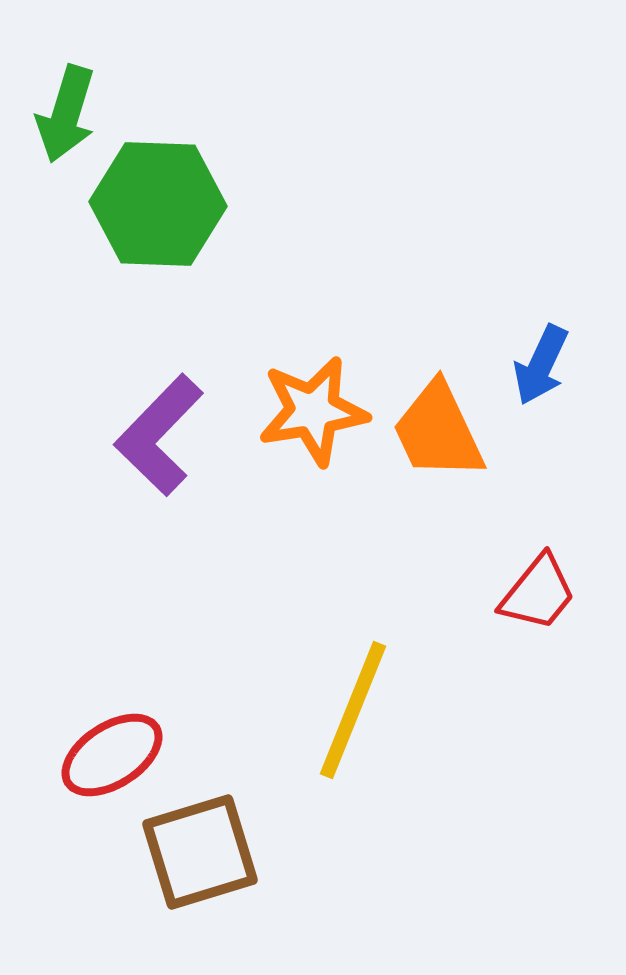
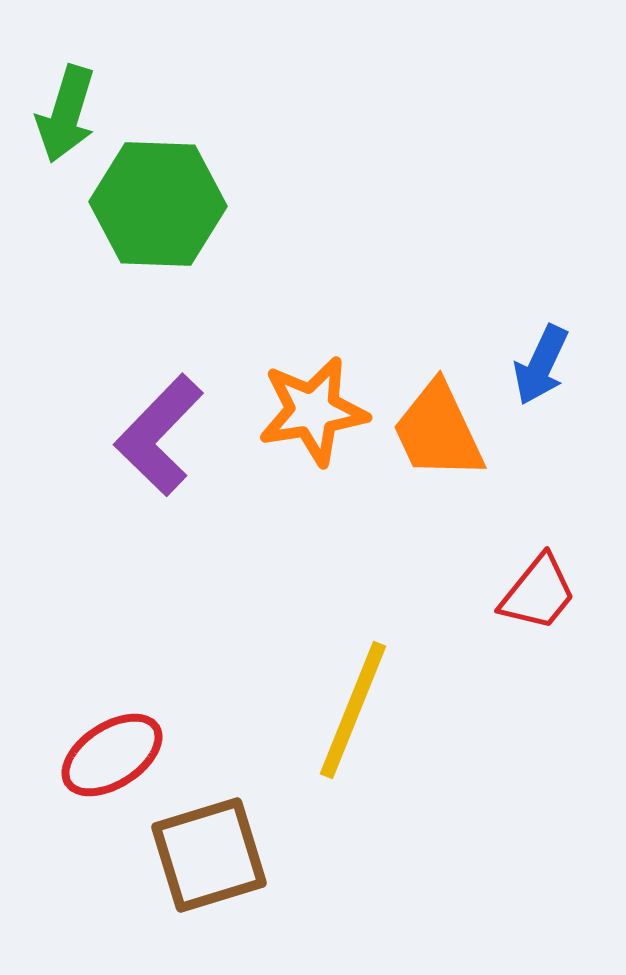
brown square: moved 9 px right, 3 px down
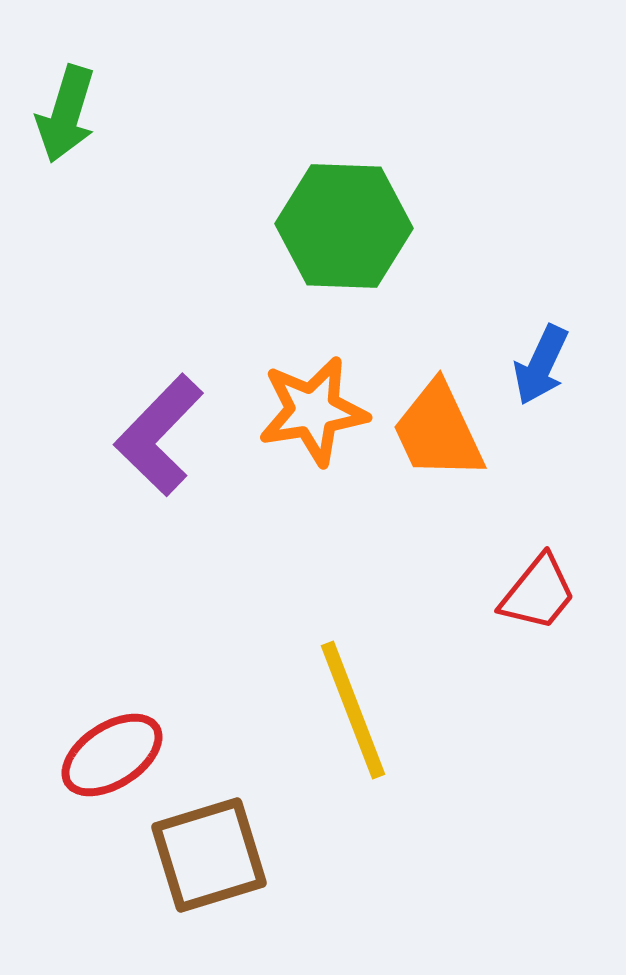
green hexagon: moved 186 px right, 22 px down
yellow line: rotated 43 degrees counterclockwise
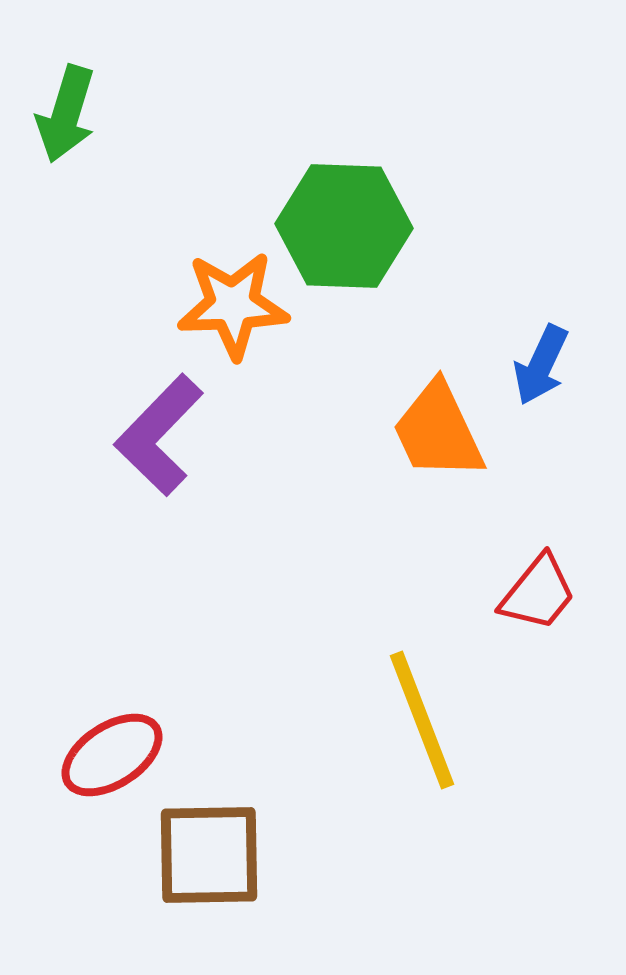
orange star: moved 80 px left, 106 px up; rotated 7 degrees clockwise
yellow line: moved 69 px right, 10 px down
brown square: rotated 16 degrees clockwise
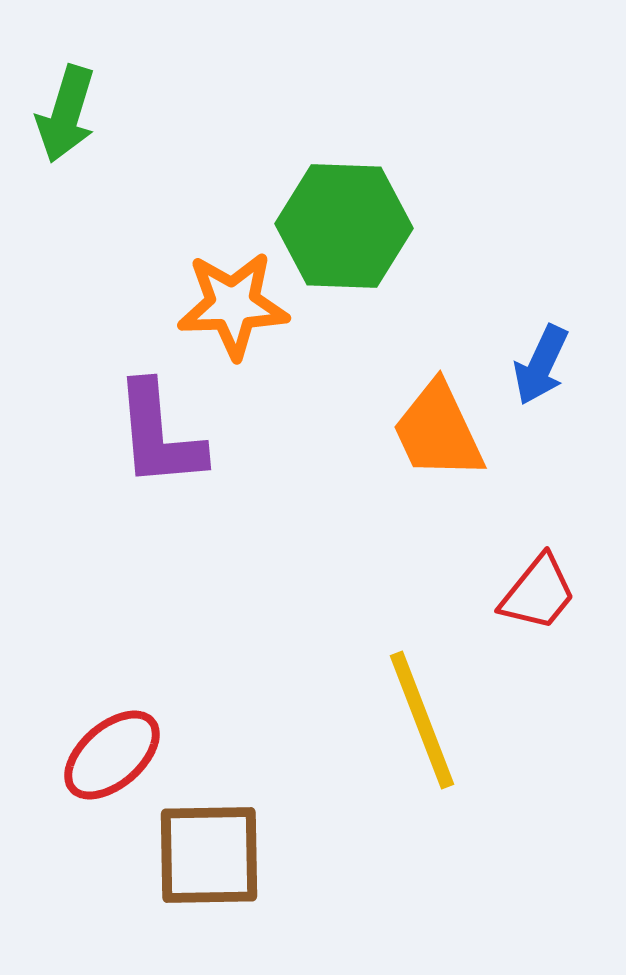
purple L-shape: rotated 49 degrees counterclockwise
red ellipse: rotated 8 degrees counterclockwise
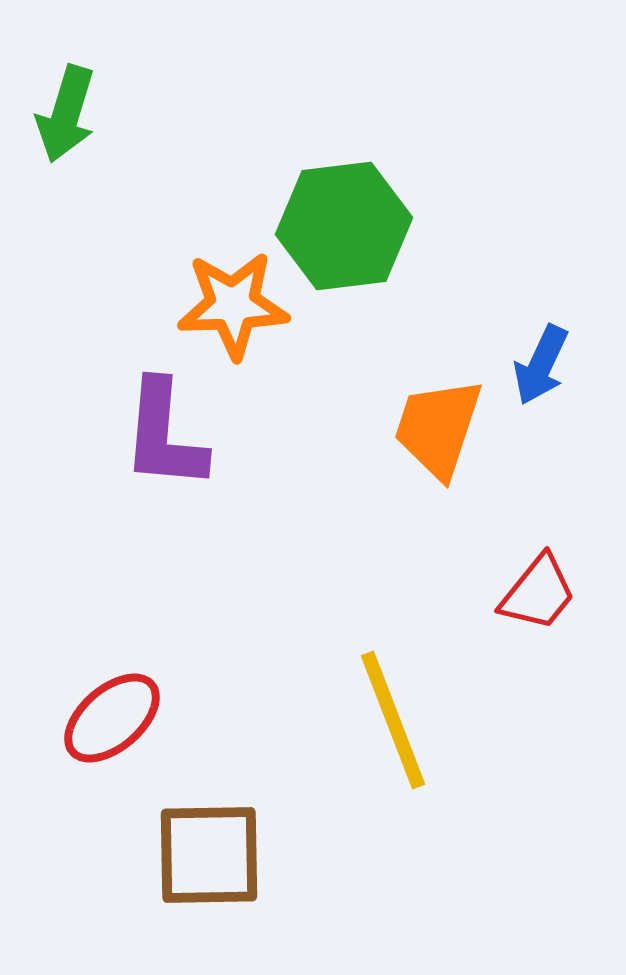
green hexagon: rotated 9 degrees counterclockwise
orange trapezoid: moved 3 px up; rotated 43 degrees clockwise
purple L-shape: moved 5 px right; rotated 10 degrees clockwise
yellow line: moved 29 px left
red ellipse: moved 37 px up
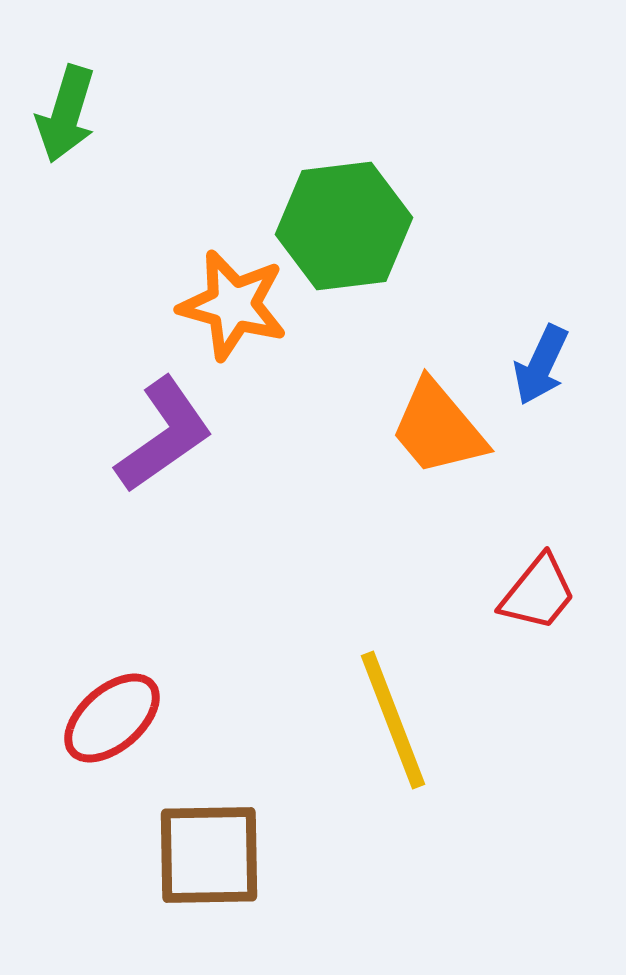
orange star: rotated 17 degrees clockwise
orange trapezoid: rotated 58 degrees counterclockwise
purple L-shape: rotated 130 degrees counterclockwise
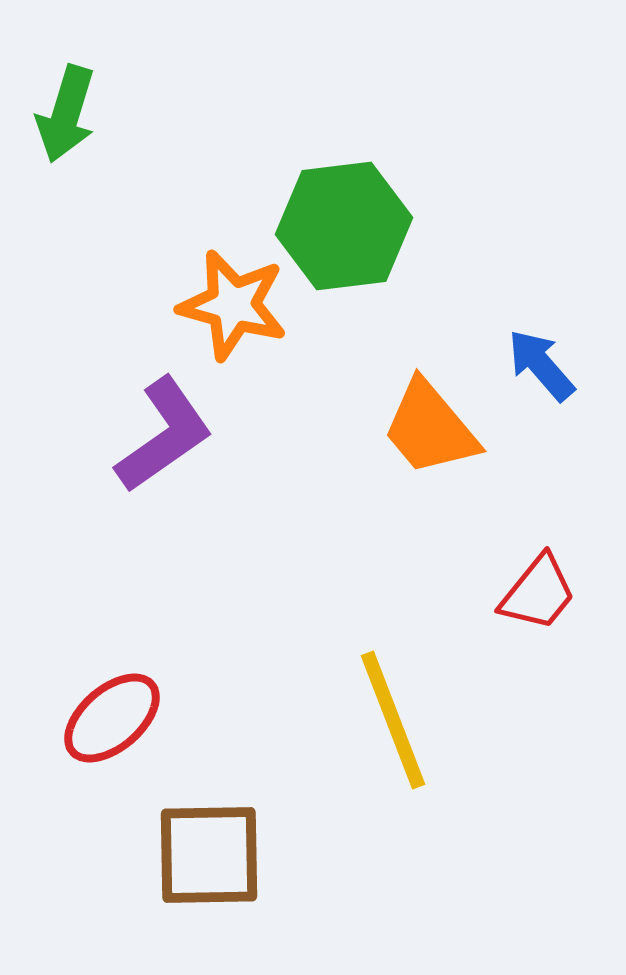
blue arrow: rotated 114 degrees clockwise
orange trapezoid: moved 8 px left
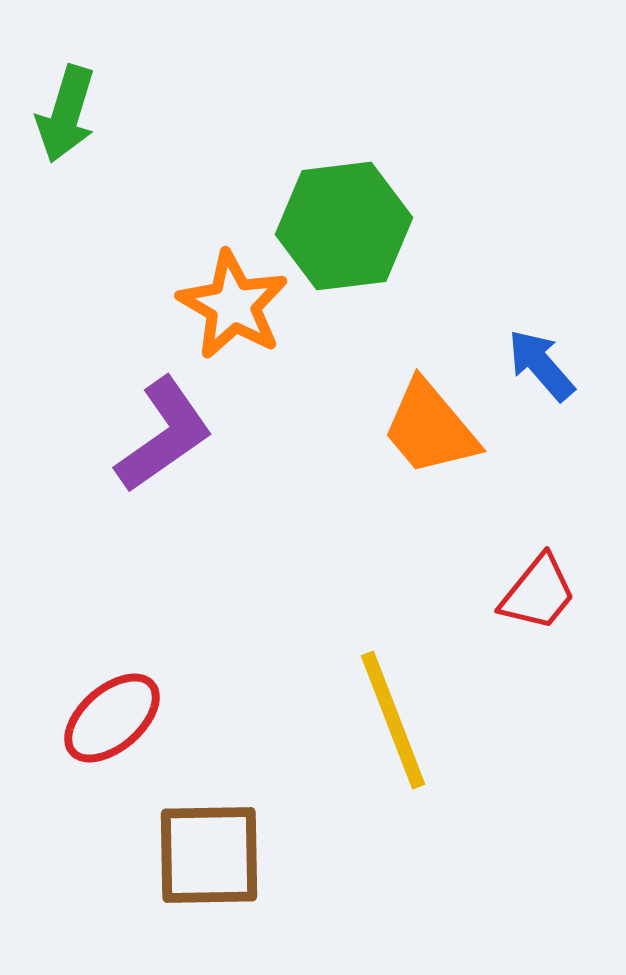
orange star: rotated 15 degrees clockwise
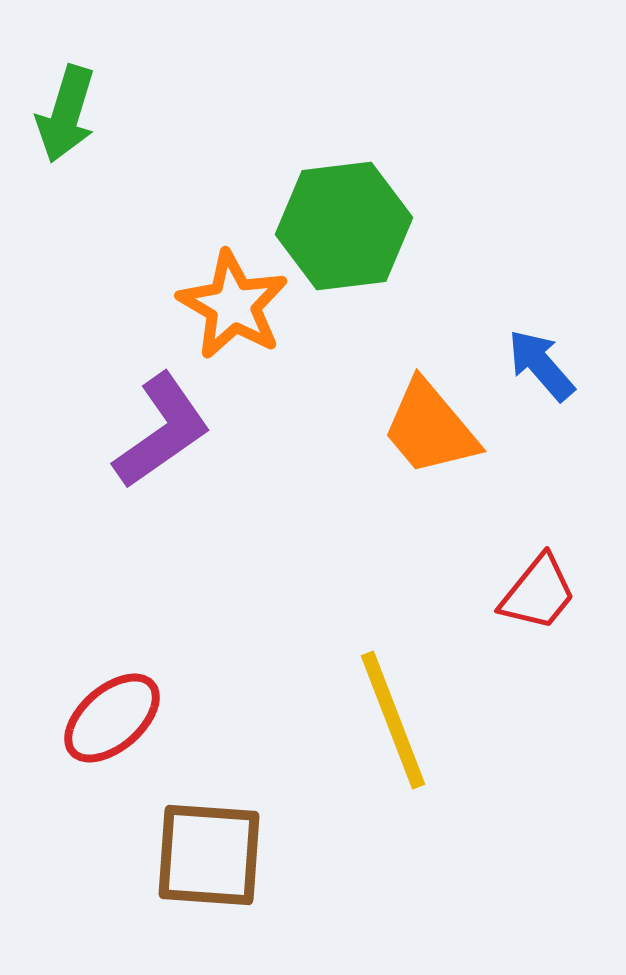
purple L-shape: moved 2 px left, 4 px up
brown square: rotated 5 degrees clockwise
